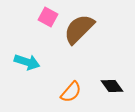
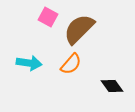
cyan arrow: moved 2 px right, 1 px down; rotated 10 degrees counterclockwise
orange semicircle: moved 28 px up
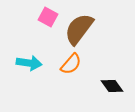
brown semicircle: rotated 8 degrees counterclockwise
